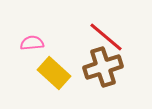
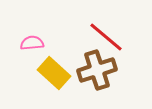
brown cross: moved 6 px left, 3 px down
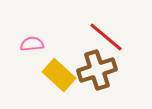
pink semicircle: moved 1 px down
yellow rectangle: moved 5 px right, 2 px down
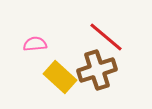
pink semicircle: moved 3 px right
yellow rectangle: moved 1 px right, 2 px down
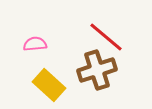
yellow rectangle: moved 11 px left, 8 px down
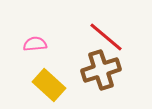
brown cross: moved 4 px right
